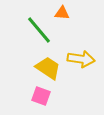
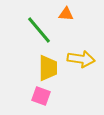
orange triangle: moved 4 px right, 1 px down
yellow trapezoid: rotated 56 degrees clockwise
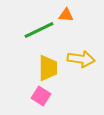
orange triangle: moved 1 px down
green line: rotated 76 degrees counterclockwise
pink square: rotated 12 degrees clockwise
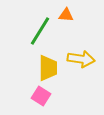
green line: moved 1 px right, 1 px down; rotated 32 degrees counterclockwise
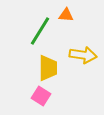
yellow arrow: moved 2 px right, 4 px up
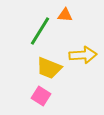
orange triangle: moved 1 px left
yellow arrow: rotated 12 degrees counterclockwise
yellow trapezoid: moved 1 px right; rotated 112 degrees clockwise
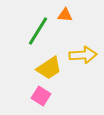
green line: moved 2 px left
yellow trapezoid: rotated 56 degrees counterclockwise
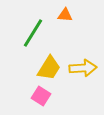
green line: moved 5 px left, 2 px down
yellow arrow: moved 13 px down
yellow trapezoid: rotated 24 degrees counterclockwise
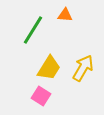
green line: moved 3 px up
yellow arrow: rotated 56 degrees counterclockwise
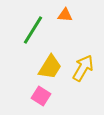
yellow trapezoid: moved 1 px right, 1 px up
